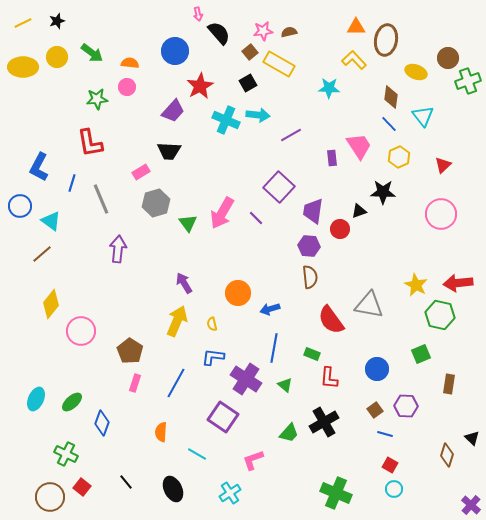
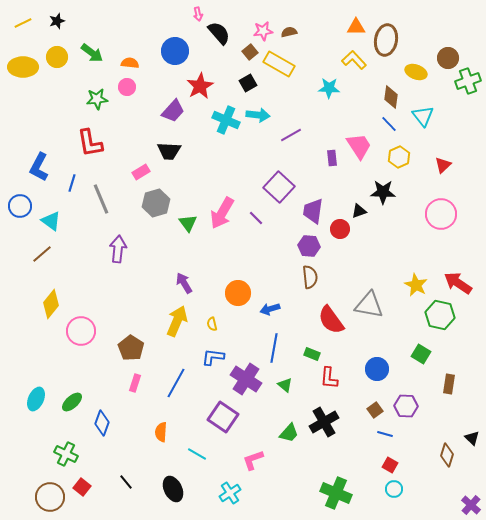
red arrow at (458, 283): rotated 40 degrees clockwise
brown pentagon at (130, 351): moved 1 px right, 3 px up
green square at (421, 354): rotated 36 degrees counterclockwise
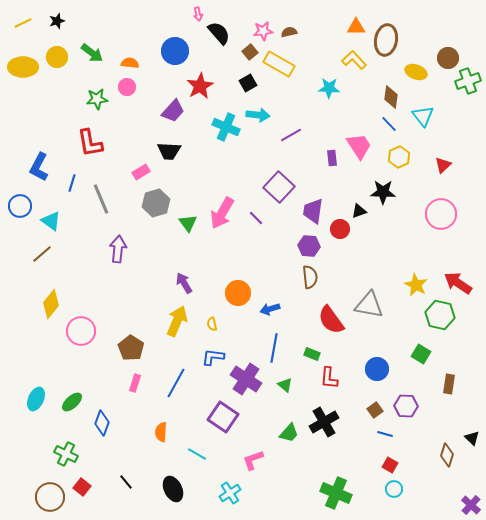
cyan cross at (226, 120): moved 7 px down
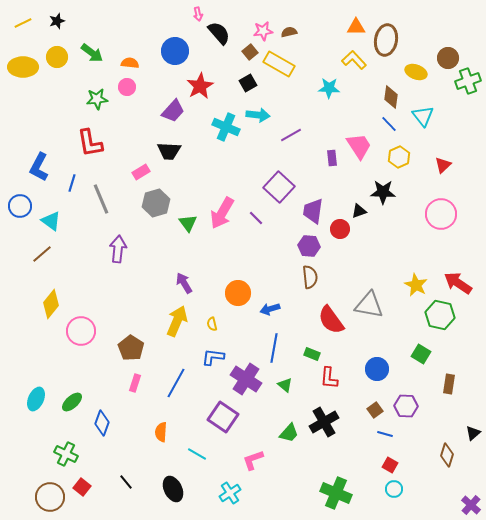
black triangle at (472, 438): moved 1 px right, 5 px up; rotated 35 degrees clockwise
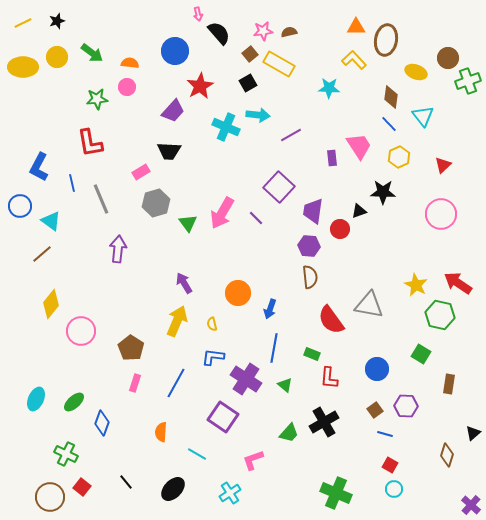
brown square at (250, 52): moved 2 px down
blue line at (72, 183): rotated 30 degrees counterclockwise
blue arrow at (270, 309): rotated 54 degrees counterclockwise
green ellipse at (72, 402): moved 2 px right
black ellipse at (173, 489): rotated 70 degrees clockwise
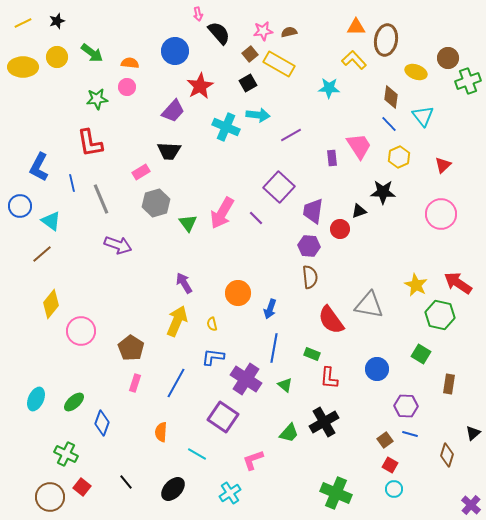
purple arrow at (118, 249): moved 4 px up; rotated 104 degrees clockwise
brown square at (375, 410): moved 10 px right, 30 px down
blue line at (385, 434): moved 25 px right
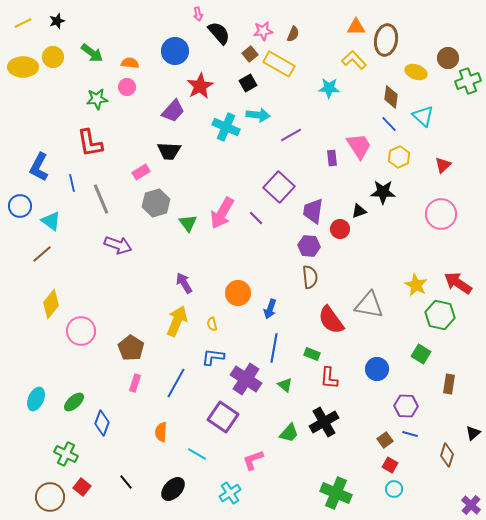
brown semicircle at (289, 32): moved 4 px right, 2 px down; rotated 126 degrees clockwise
yellow circle at (57, 57): moved 4 px left
cyan triangle at (423, 116): rotated 10 degrees counterclockwise
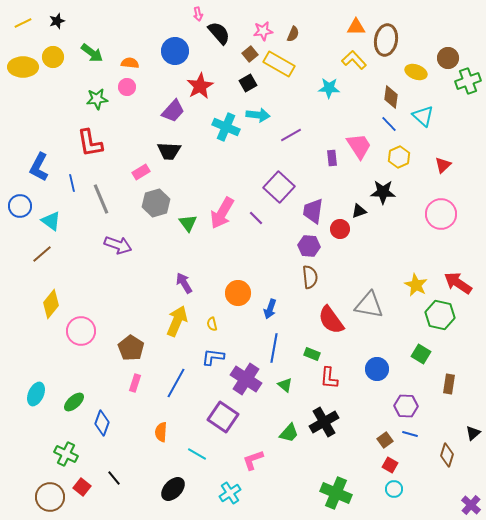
cyan ellipse at (36, 399): moved 5 px up
black line at (126, 482): moved 12 px left, 4 px up
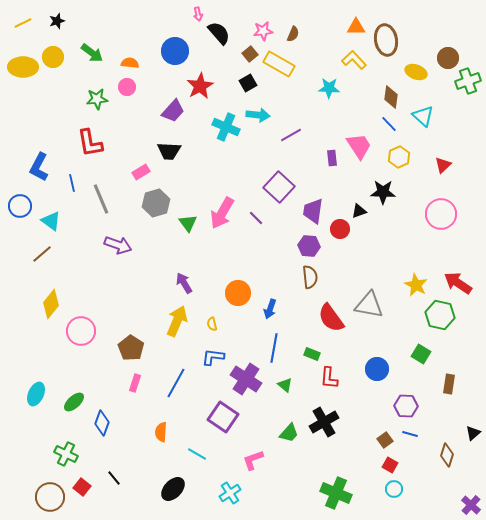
brown ellipse at (386, 40): rotated 20 degrees counterclockwise
red semicircle at (331, 320): moved 2 px up
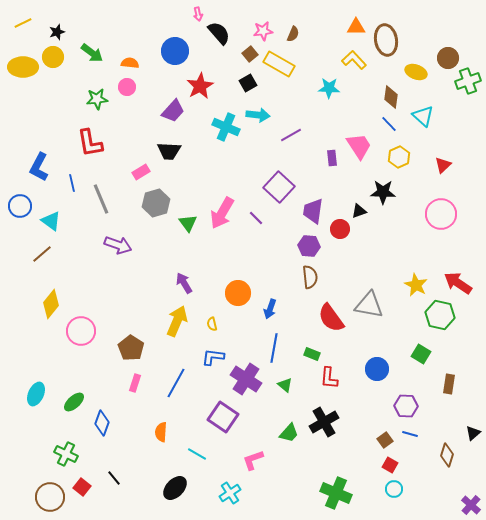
black star at (57, 21): moved 11 px down
black ellipse at (173, 489): moved 2 px right, 1 px up
